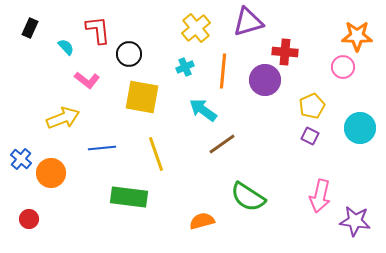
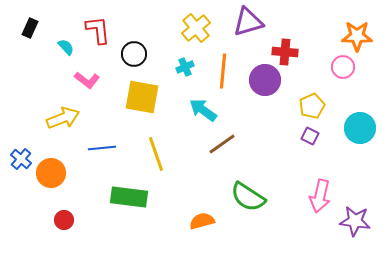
black circle: moved 5 px right
red circle: moved 35 px right, 1 px down
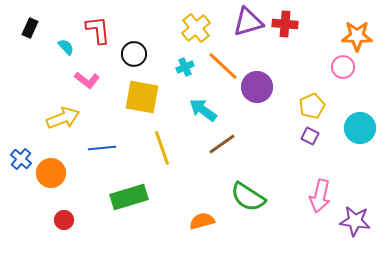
red cross: moved 28 px up
orange line: moved 5 px up; rotated 52 degrees counterclockwise
purple circle: moved 8 px left, 7 px down
yellow line: moved 6 px right, 6 px up
green rectangle: rotated 24 degrees counterclockwise
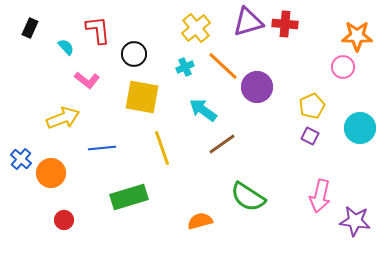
orange semicircle: moved 2 px left
